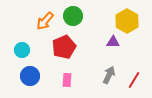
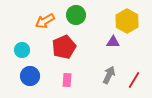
green circle: moved 3 px right, 1 px up
orange arrow: rotated 18 degrees clockwise
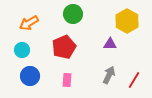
green circle: moved 3 px left, 1 px up
orange arrow: moved 16 px left, 2 px down
purple triangle: moved 3 px left, 2 px down
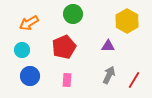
purple triangle: moved 2 px left, 2 px down
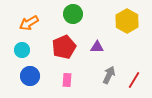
purple triangle: moved 11 px left, 1 px down
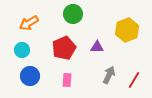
yellow hexagon: moved 9 px down; rotated 10 degrees clockwise
red pentagon: moved 1 px down
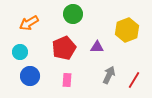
cyan circle: moved 2 px left, 2 px down
